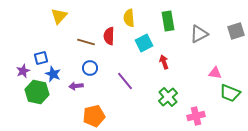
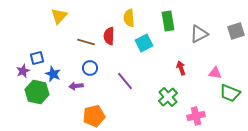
blue square: moved 4 px left
red arrow: moved 17 px right, 6 px down
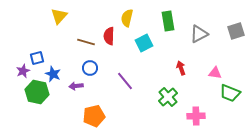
yellow semicircle: moved 2 px left; rotated 18 degrees clockwise
pink cross: rotated 12 degrees clockwise
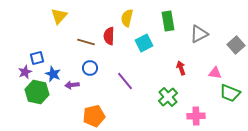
gray square: moved 14 px down; rotated 24 degrees counterclockwise
purple star: moved 2 px right, 1 px down
purple arrow: moved 4 px left, 1 px up
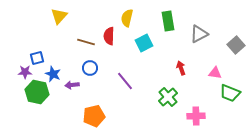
purple star: rotated 24 degrees clockwise
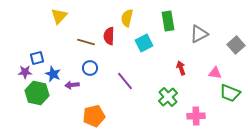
green hexagon: moved 1 px down
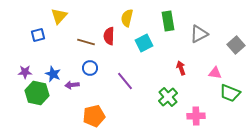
blue square: moved 1 px right, 23 px up
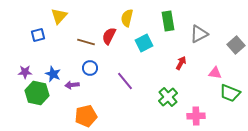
red semicircle: rotated 24 degrees clockwise
red arrow: moved 5 px up; rotated 48 degrees clockwise
orange pentagon: moved 8 px left
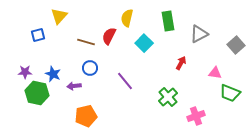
cyan square: rotated 18 degrees counterclockwise
purple arrow: moved 2 px right, 1 px down
pink cross: rotated 18 degrees counterclockwise
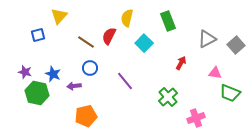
green rectangle: rotated 12 degrees counterclockwise
gray triangle: moved 8 px right, 5 px down
brown line: rotated 18 degrees clockwise
purple star: rotated 16 degrees clockwise
pink cross: moved 2 px down
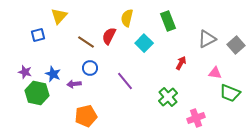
purple arrow: moved 2 px up
